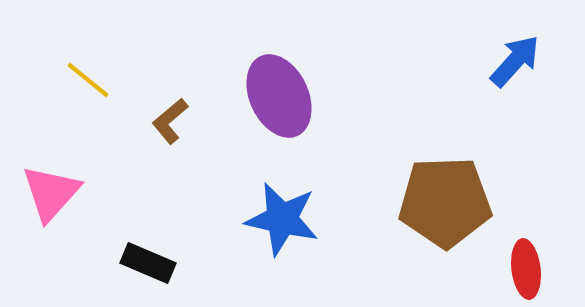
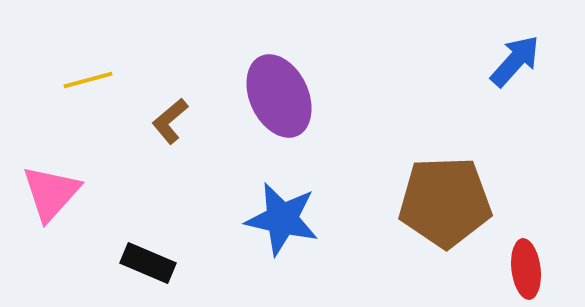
yellow line: rotated 54 degrees counterclockwise
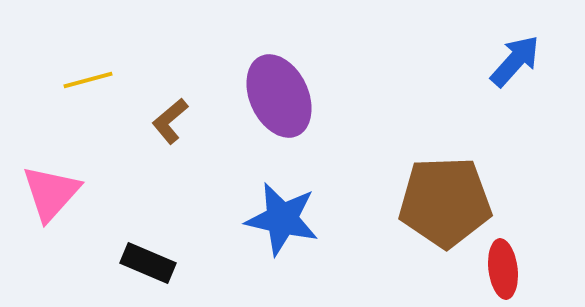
red ellipse: moved 23 px left
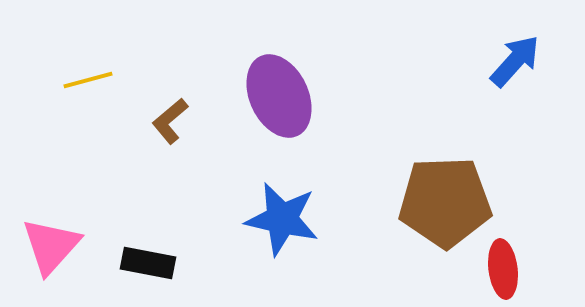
pink triangle: moved 53 px down
black rectangle: rotated 12 degrees counterclockwise
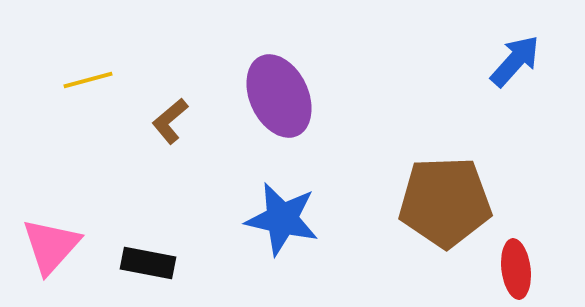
red ellipse: moved 13 px right
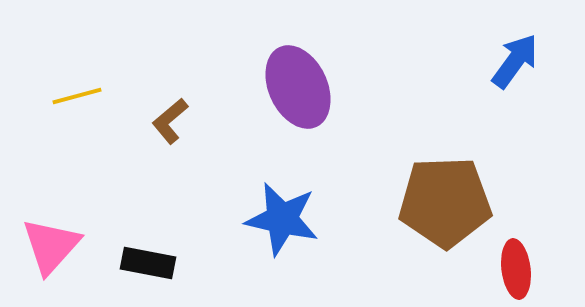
blue arrow: rotated 6 degrees counterclockwise
yellow line: moved 11 px left, 16 px down
purple ellipse: moved 19 px right, 9 px up
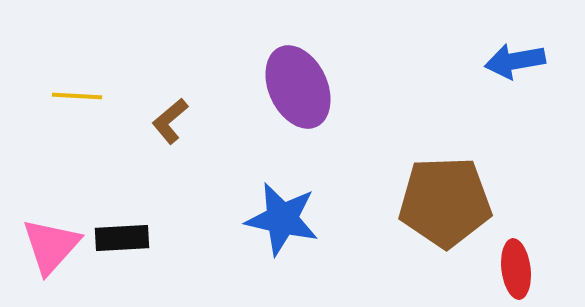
blue arrow: rotated 136 degrees counterclockwise
yellow line: rotated 18 degrees clockwise
black rectangle: moved 26 px left, 25 px up; rotated 14 degrees counterclockwise
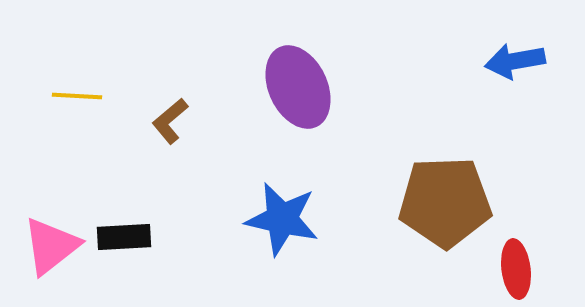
black rectangle: moved 2 px right, 1 px up
pink triangle: rotated 10 degrees clockwise
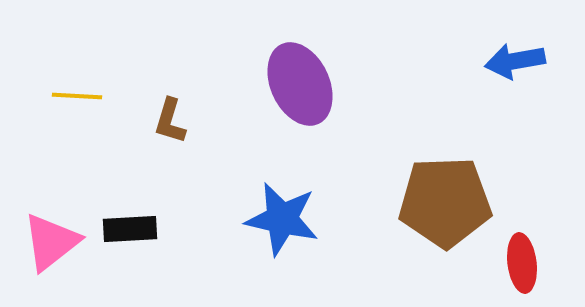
purple ellipse: moved 2 px right, 3 px up
brown L-shape: rotated 33 degrees counterclockwise
black rectangle: moved 6 px right, 8 px up
pink triangle: moved 4 px up
red ellipse: moved 6 px right, 6 px up
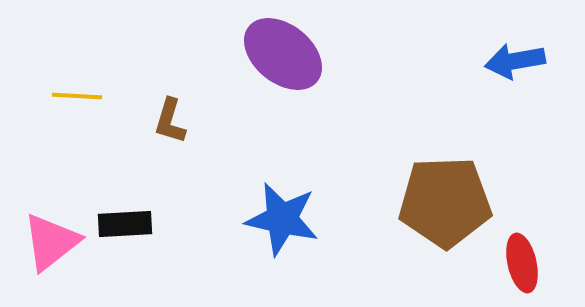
purple ellipse: moved 17 px left, 30 px up; rotated 26 degrees counterclockwise
black rectangle: moved 5 px left, 5 px up
red ellipse: rotated 6 degrees counterclockwise
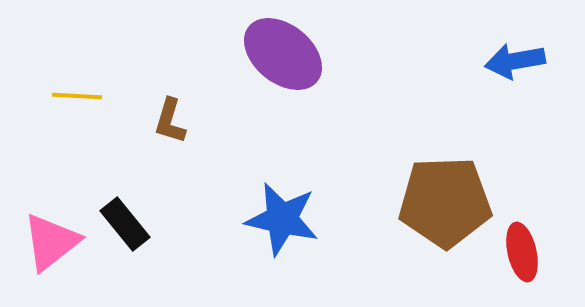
black rectangle: rotated 54 degrees clockwise
red ellipse: moved 11 px up
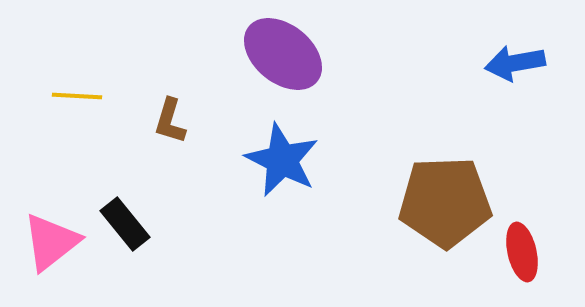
blue arrow: moved 2 px down
blue star: moved 59 px up; rotated 14 degrees clockwise
